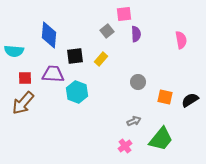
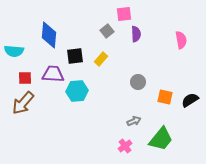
cyan hexagon: moved 1 px up; rotated 25 degrees counterclockwise
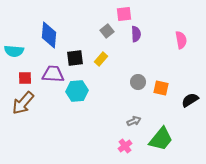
black square: moved 2 px down
orange square: moved 4 px left, 9 px up
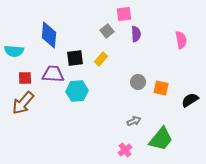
pink cross: moved 4 px down
